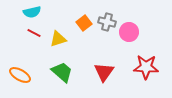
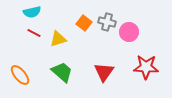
orange square: rotated 14 degrees counterclockwise
orange ellipse: rotated 20 degrees clockwise
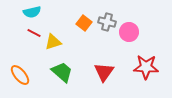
yellow triangle: moved 5 px left, 3 px down
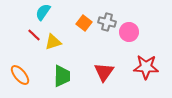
cyan semicircle: moved 11 px right; rotated 138 degrees clockwise
red line: moved 2 px down; rotated 16 degrees clockwise
green trapezoid: moved 4 px down; rotated 50 degrees clockwise
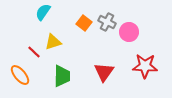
gray cross: rotated 12 degrees clockwise
red line: moved 17 px down
red star: moved 1 px left, 1 px up
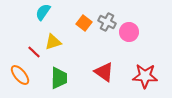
red star: moved 10 px down
red triangle: rotated 30 degrees counterclockwise
green trapezoid: moved 3 px left, 2 px down
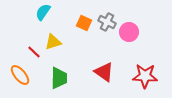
orange square: rotated 14 degrees counterclockwise
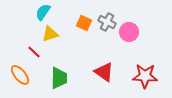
yellow triangle: moved 3 px left, 8 px up
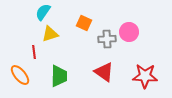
gray cross: moved 17 px down; rotated 30 degrees counterclockwise
red line: rotated 40 degrees clockwise
green trapezoid: moved 2 px up
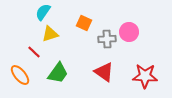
red line: rotated 40 degrees counterclockwise
green trapezoid: moved 1 px left, 3 px up; rotated 35 degrees clockwise
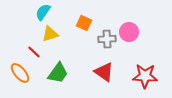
orange ellipse: moved 2 px up
